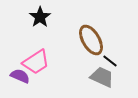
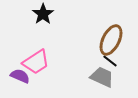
black star: moved 3 px right, 3 px up
brown ellipse: moved 20 px right; rotated 56 degrees clockwise
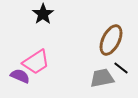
black line: moved 11 px right, 7 px down
gray trapezoid: moved 1 px down; rotated 35 degrees counterclockwise
